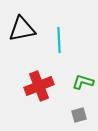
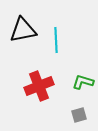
black triangle: moved 1 px right, 1 px down
cyan line: moved 3 px left
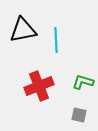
gray square: rotated 28 degrees clockwise
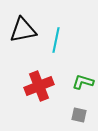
cyan line: rotated 15 degrees clockwise
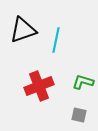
black triangle: rotated 8 degrees counterclockwise
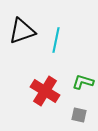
black triangle: moved 1 px left, 1 px down
red cross: moved 6 px right, 5 px down; rotated 36 degrees counterclockwise
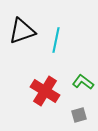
green L-shape: rotated 20 degrees clockwise
gray square: rotated 28 degrees counterclockwise
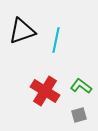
green L-shape: moved 2 px left, 4 px down
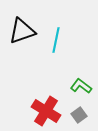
red cross: moved 1 px right, 20 px down
gray square: rotated 21 degrees counterclockwise
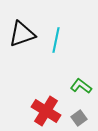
black triangle: moved 3 px down
gray square: moved 3 px down
